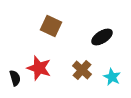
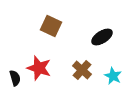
cyan star: moved 1 px right, 1 px up
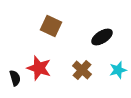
cyan star: moved 5 px right, 6 px up; rotated 30 degrees clockwise
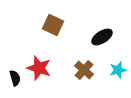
brown square: moved 2 px right, 1 px up
brown cross: moved 2 px right
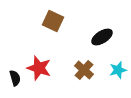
brown square: moved 4 px up
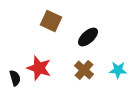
brown square: moved 2 px left
black ellipse: moved 14 px left; rotated 10 degrees counterclockwise
cyan star: rotated 18 degrees clockwise
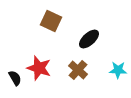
black ellipse: moved 1 px right, 2 px down
brown cross: moved 6 px left
black semicircle: rotated 14 degrees counterclockwise
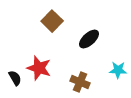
brown square: moved 1 px right; rotated 20 degrees clockwise
brown cross: moved 2 px right, 12 px down; rotated 18 degrees counterclockwise
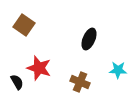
brown square: moved 28 px left, 4 px down; rotated 10 degrees counterclockwise
black ellipse: rotated 25 degrees counterclockwise
black semicircle: moved 2 px right, 4 px down
